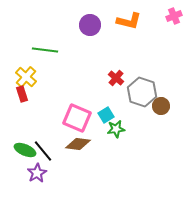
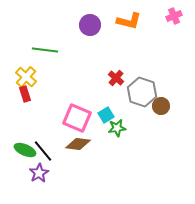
red rectangle: moved 3 px right
green star: moved 1 px right, 1 px up
purple star: moved 2 px right
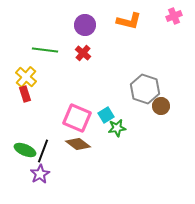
purple circle: moved 5 px left
red cross: moved 33 px left, 25 px up
gray hexagon: moved 3 px right, 3 px up
brown diamond: rotated 30 degrees clockwise
black line: rotated 60 degrees clockwise
purple star: moved 1 px right, 1 px down
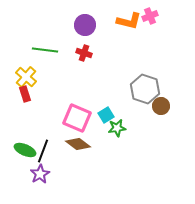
pink cross: moved 24 px left
red cross: moved 1 px right; rotated 21 degrees counterclockwise
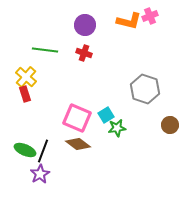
brown circle: moved 9 px right, 19 px down
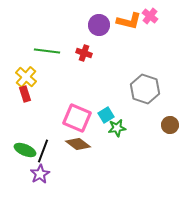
pink cross: rotated 28 degrees counterclockwise
purple circle: moved 14 px right
green line: moved 2 px right, 1 px down
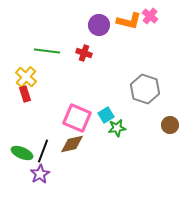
brown diamond: moved 6 px left; rotated 50 degrees counterclockwise
green ellipse: moved 3 px left, 3 px down
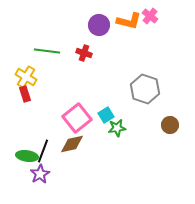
yellow cross: rotated 10 degrees counterclockwise
pink square: rotated 28 degrees clockwise
green ellipse: moved 5 px right, 3 px down; rotated 15 degrees counterclockwise
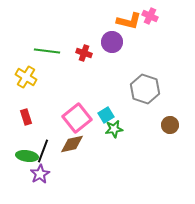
pink cross: rotated 14 degrees counterclockwise
purple circle: moved 13 px right, 17 px down
red rectangle: moved 1 px right, 23 px down
green star: moved 3 px left, 1 px down
